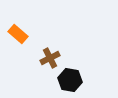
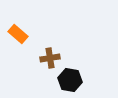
brown cross: rotated 18 degrees clockwise
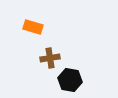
orange rectangle: moved 15 px right, 7 px up; rotated 24 degrees counterclockwise
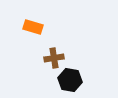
brown cross: moved 4 px right
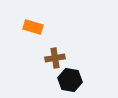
brown cross: moved 1 px right
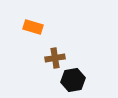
black hexagon: moved 3 px right; rotated 20 degrees counterclockwise
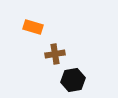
brown cross: moved 4 px up
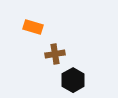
black hexagon: rotated 20 degrees counterclockwise
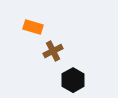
brown cross: moved 2 px left, 3 px up; rotated 18 degrees counterclockwise
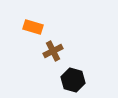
black hexagon: rotated 15 degrees counterclockwise
